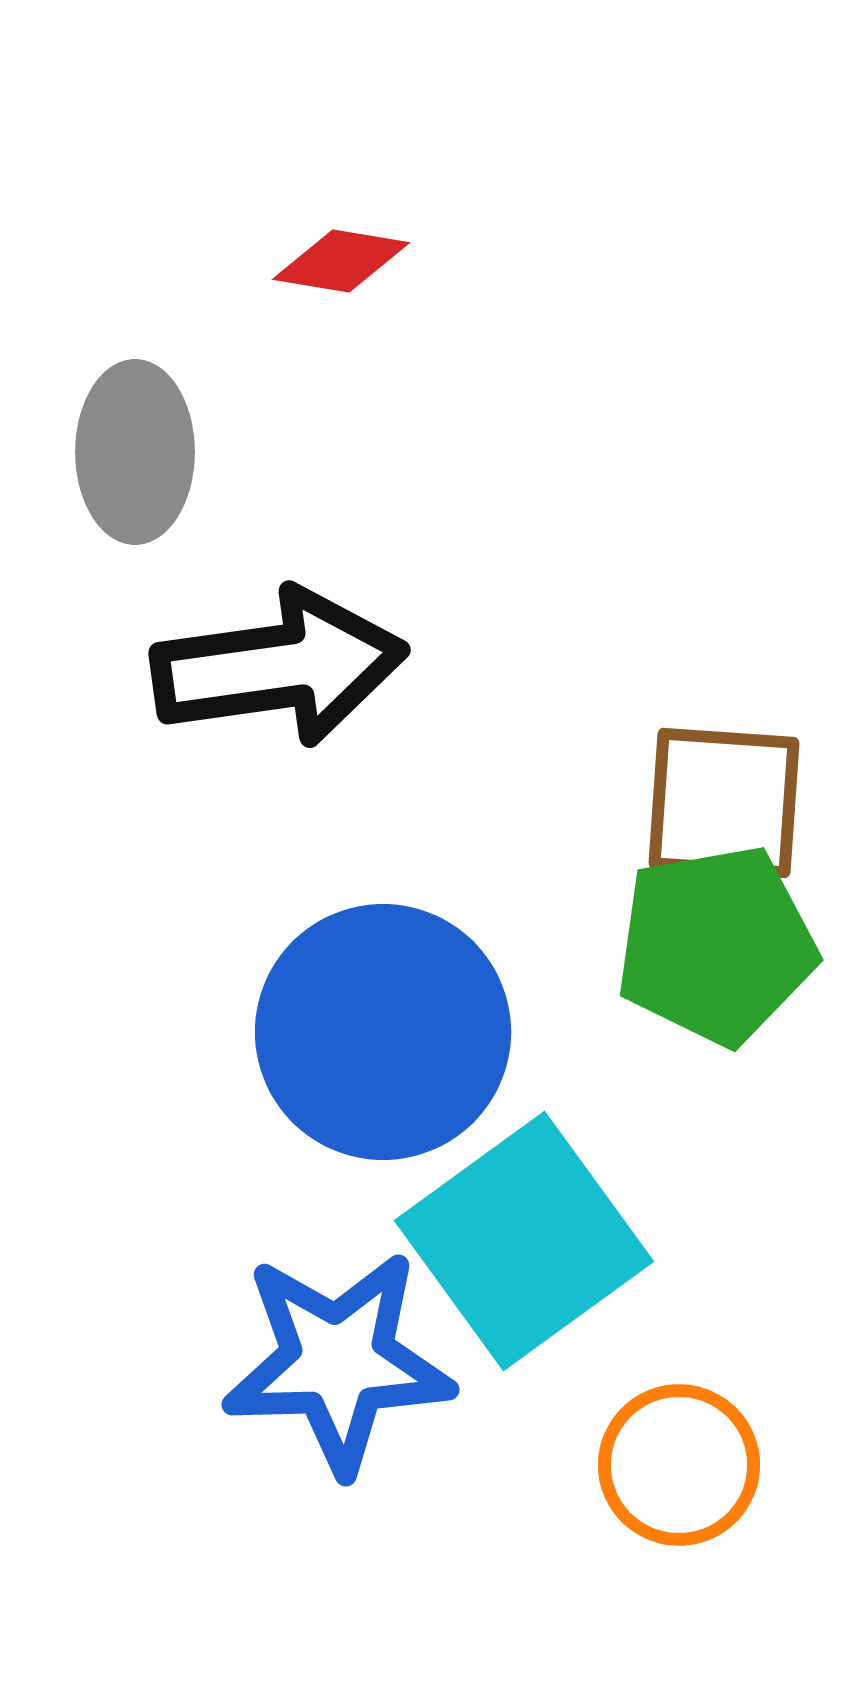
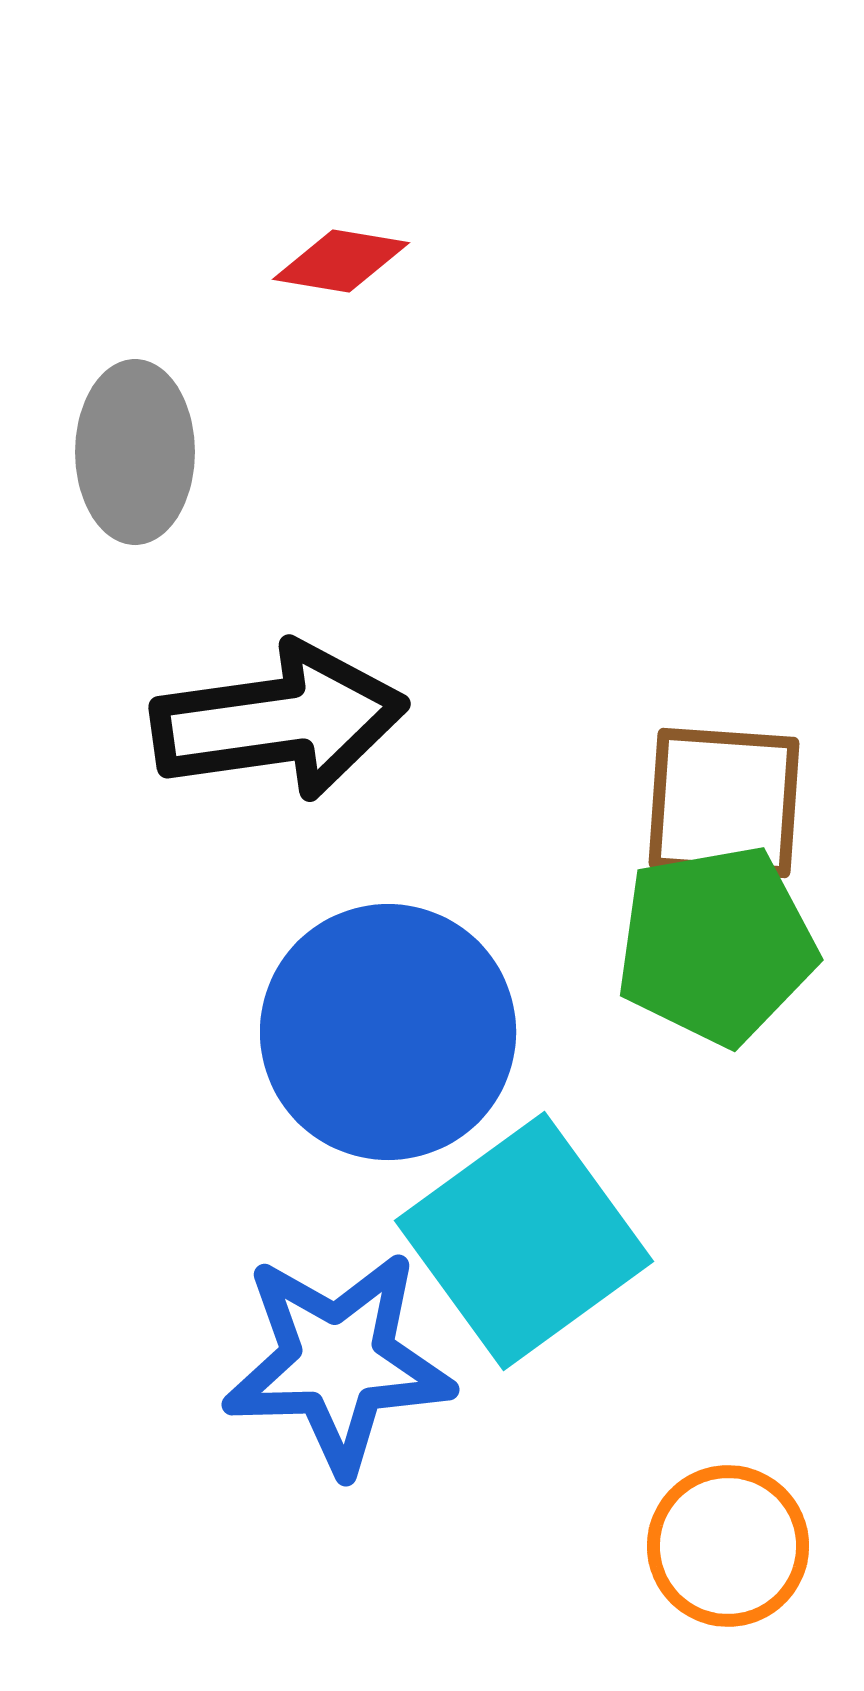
black arrow: moved 54 px down
blue circle: moved 5 px right
orange circle: moved 49 px right, 81 px down
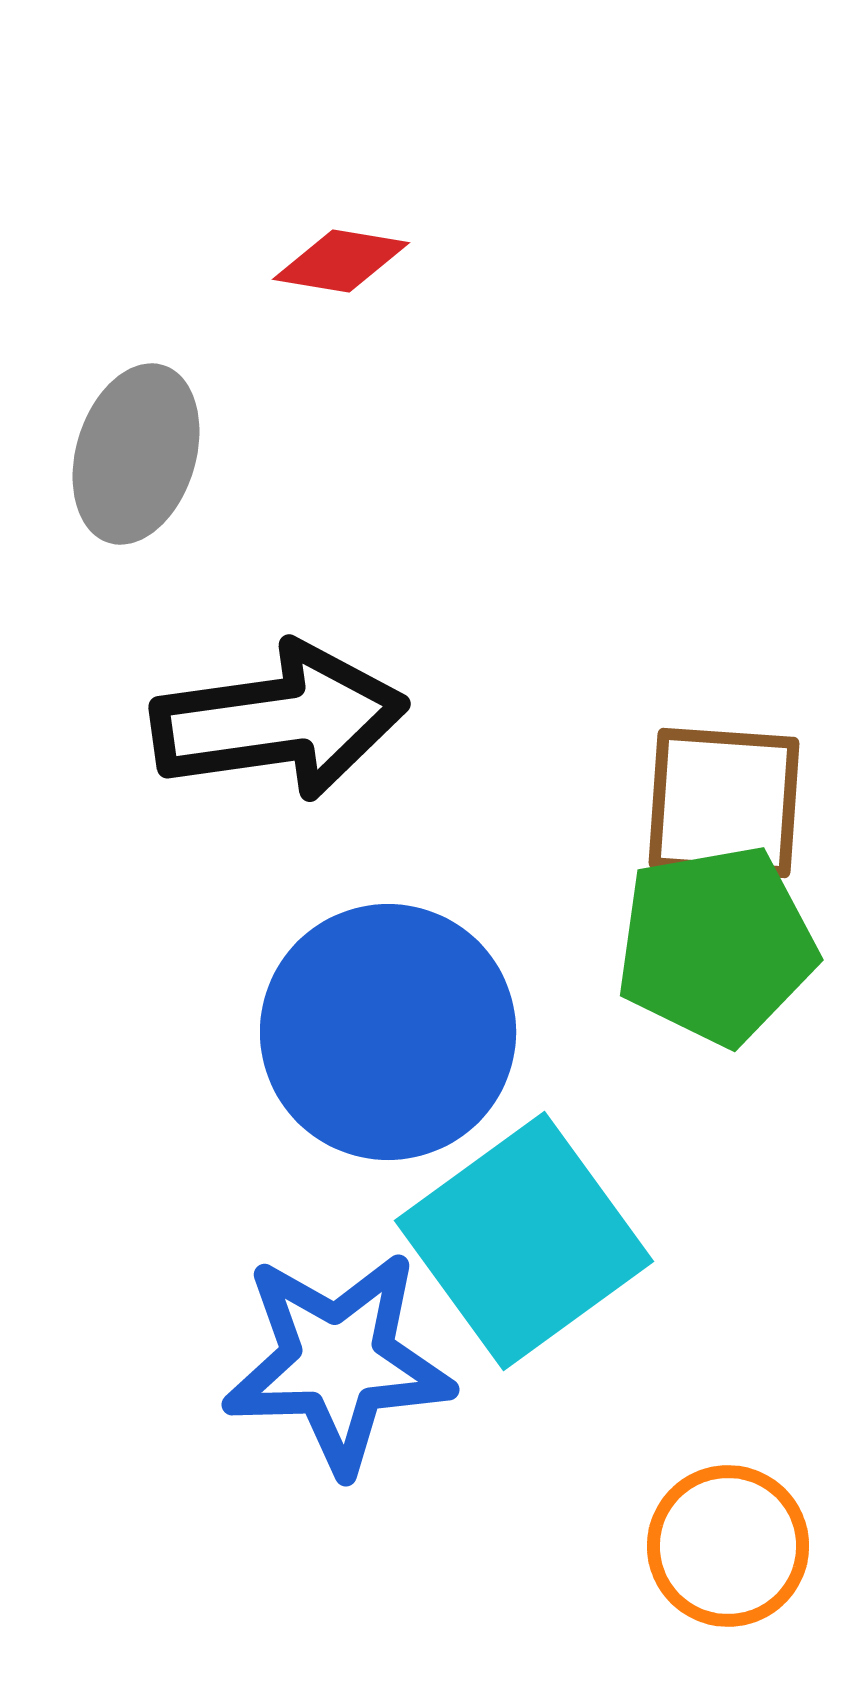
gray ellipse: moved 1 px right, 2 px down; rotated 17 degrees clockwise
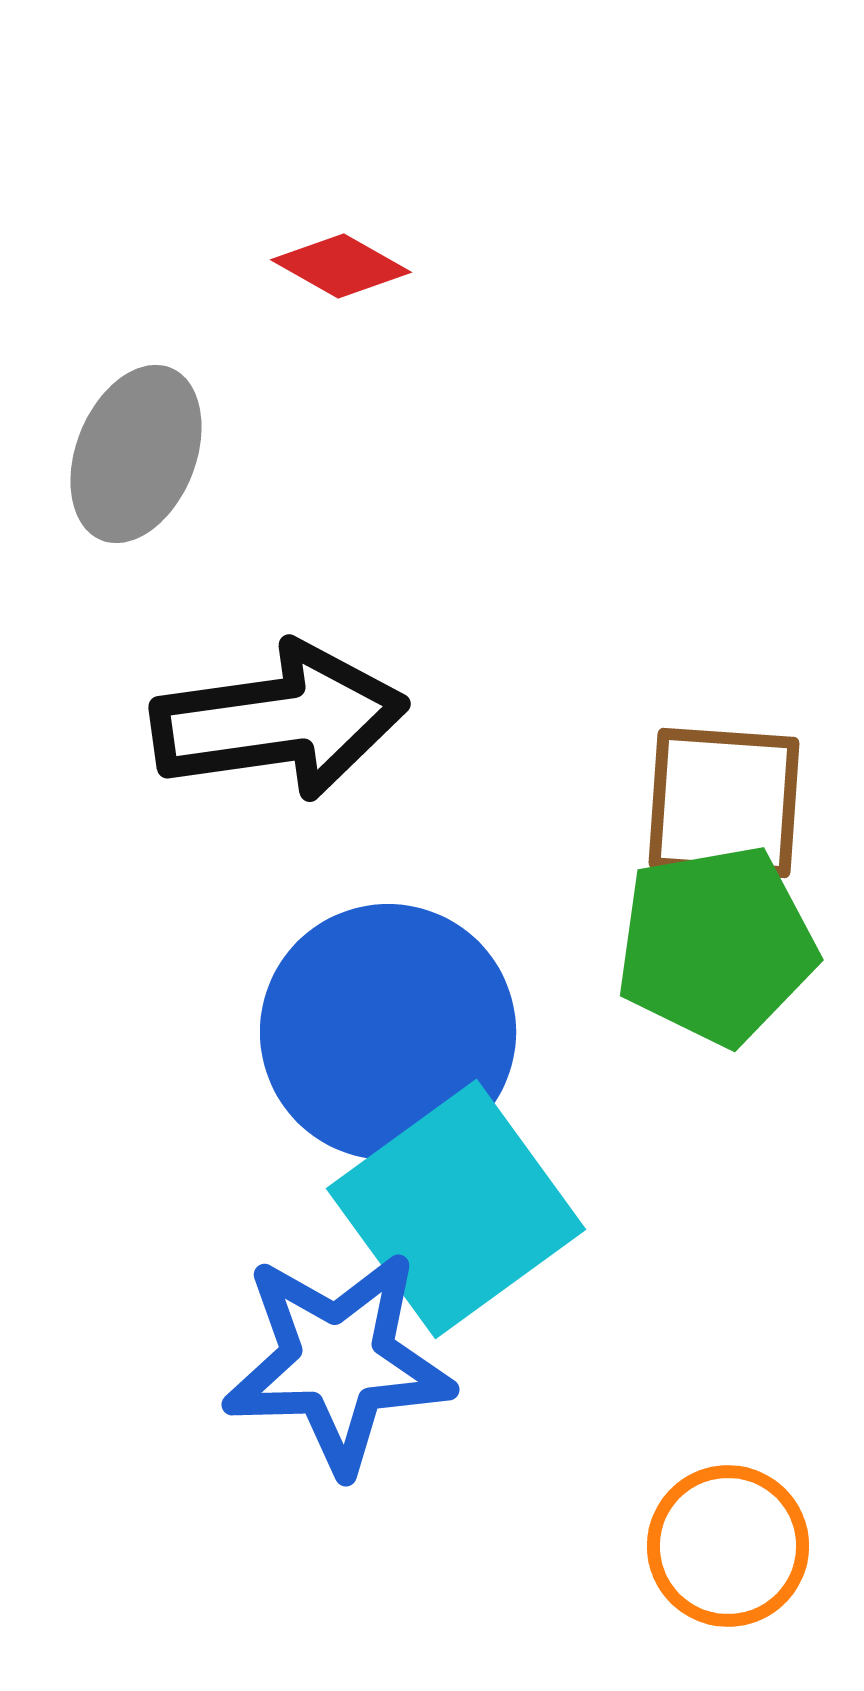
red diamond: moved 5 px down; rotated 20 degrees clockwise
gray ellipse: rotated 5 degrees clockwise
cyan square: moved 68 px left, 32 px up
